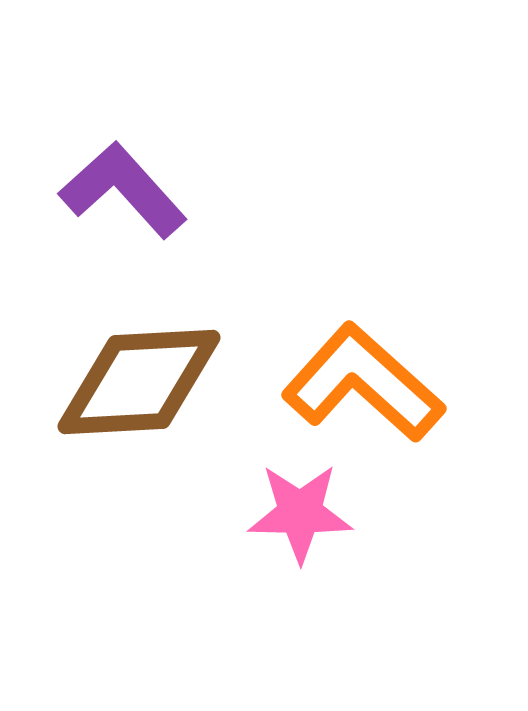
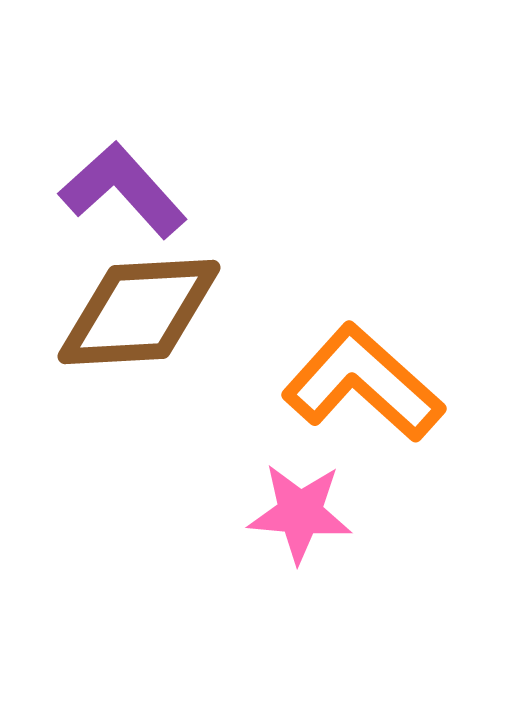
brown diamond: moved 70 px up
pink star: rotated 4 degrees clockwise
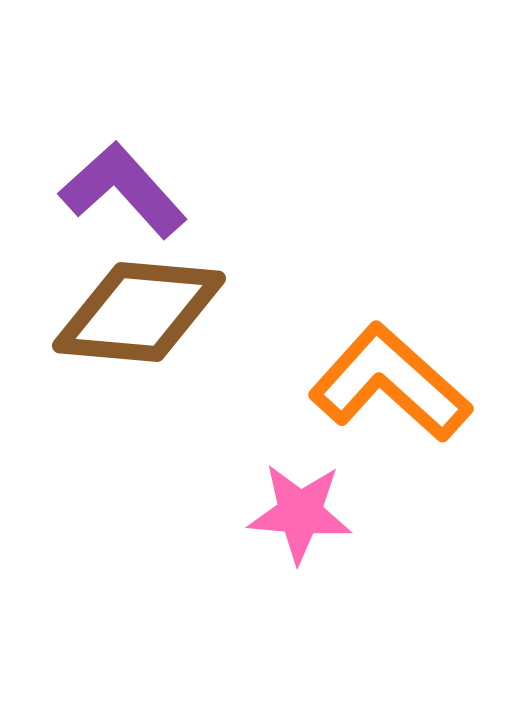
brown diamond: rotated 8 degrees clockwise
orange L-shape: moved 27 px right
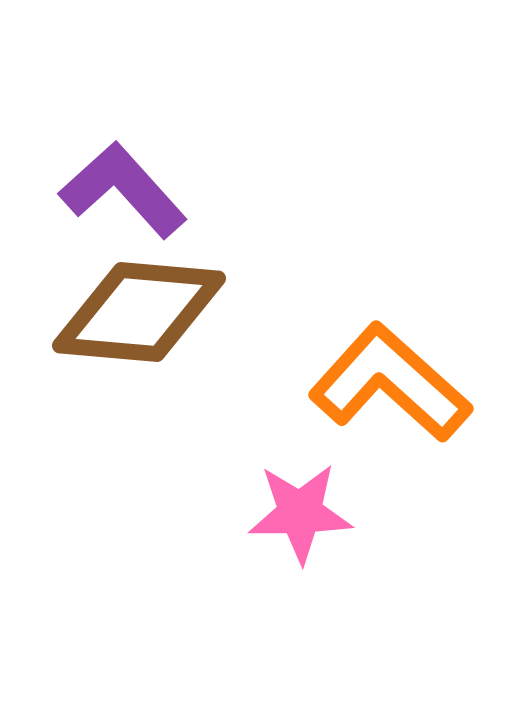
pink star: rotated 6 degrees counterclockwise
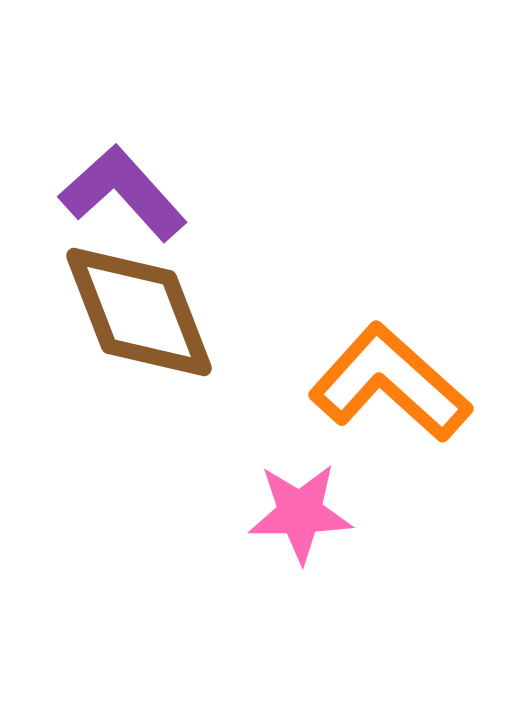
purple L-shape: moved 3 px down
brown diamond: rotated 64 degrees clockwise
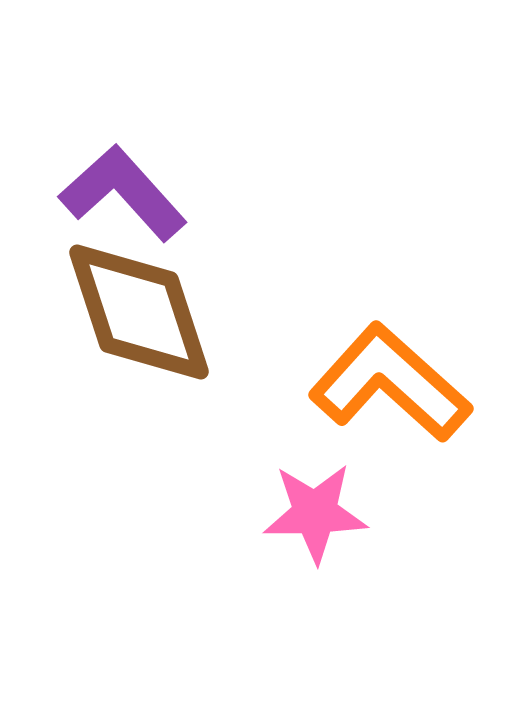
brown diamond: rotated 3 degrees clockwise
pink star: moved 15 px right
